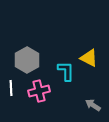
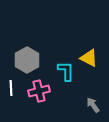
gray arrow: rotated 21 degrees clockwise
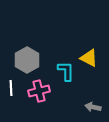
gray arrow: moved 2 px down; rotated 42 degrees counterclockwise
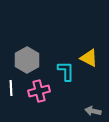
gray arrow: moved 4 px down
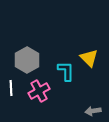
yellow triangle: rotated 18 degrees clockwise
pink cross: rotated 15 degrees counterclockwise
gray arrow: rotated 21 degrees counterclockwise
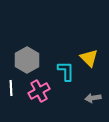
gray arrow: moved 13 px up
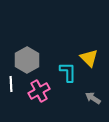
cyan L-shape: moved 2 px right, 1 px down
white line: moved 4 px up
gray arrow: rotated 42 degrees clockwise
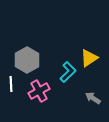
yellow triangle: rotated 42 degrees clockwise
cyan L-shape: rotated 45 degrees clockwise
